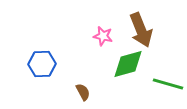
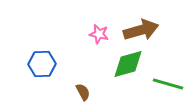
brown arrow: rotated 84 degrees counterclockwise
pink star: moved 4 px left, 2 px up
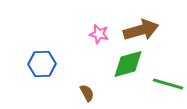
brown semicircle: moved 4 px right, 1 px down
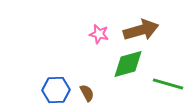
blue hexagon: moved 14 px right, 26 px down
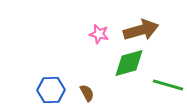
green diamond: moved 1 px right, 1 px up
green line: moved 1 px down
blue hexagon: moved 5 px left
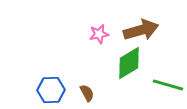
pink star: rotated 24 degrees counterclockwise
green diamond: rotated 16 degrees counterclockwise
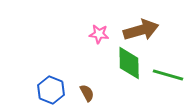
pink star: rotated 18 degrees clockwise
green diamond: rotated 60 degrees counterclockwise
green line: moved 10 px up
blue hexagon: rotated 24 degrees clockwise
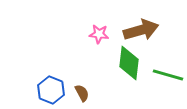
green diamond: rotated 8 degrees clockwise
brown semicircle: moved 5 px left
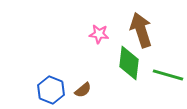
brown arrow: rotated 92 degrees counterclockwise
brown semicircle: moved 1 px right, 3 px up; rotated 78 degrees clockwise
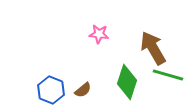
brown arrow: moved 12 px right, 18 px down; rotated 12 degrees counterclockwise
green diamond: moved 2 px left, 19 px down; rotated 12 degrees clockwise
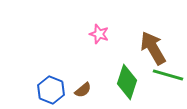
pink star: rotated 12 degrees clockwise
